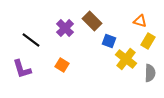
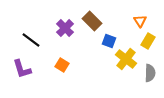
orange triangle: rotated 40 degrees clockwise
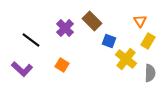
purple L-shape: rotated 30 degrees counterclockwise
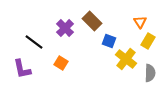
orange triangle: moved 1 px down
black line: moved 3 px right, 2 px down
orange square: moved 1 px left, 2 px up
purple L-shape: rotated 35 degrees clockwise
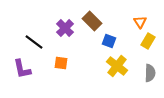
yellow cross: moved 9 px left, 7 px down
orange square: rotated 24 degrees counterclockwise
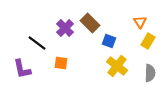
brown rectangle: moved 2 px left, 2 px down
black line: moved 3 px right, 1 px down
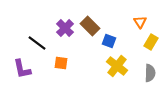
brown rectangle: moved 3 px down
yellow rectangle: moved 3 px right, 1 px down
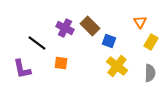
purple cross: rotated 18 degrees counterclockwise
